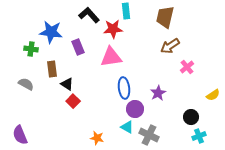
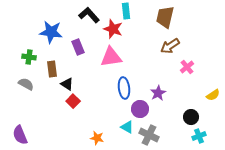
red star: rotated 24 degrees clockwise
green cross: moved 2 px left, 8 px down
purple circle: moved 5 px right
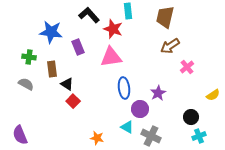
cyan rectangle: moved 2 px right
gray cross: moved 2 px right, 1 px down
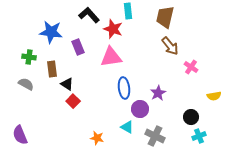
brown arrow: rotated 96 degrees counterclockwise
pink cross: moved 4 px right; rotated 16 degrees counterclockwise
yellow semicircle: moved 1 px right, 1 px down; rotated 24 degrees clockwise
gray cross: moved 4 px right
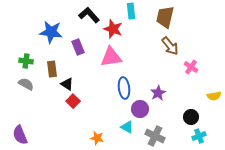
cyan rectangle: moved 3 px right
green cross: moved 3 px left, 4 px down
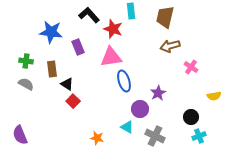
brown arrow: rotated 114 degrees clockwise
blue ellipse: moved 7 px up; rotated 10 degrees counterclockwise
